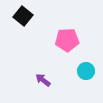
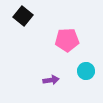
purple arrow: moved 8 px right; rotated 133 degrees clockwise
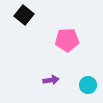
black square: moved 1 px right, 1 px up
cyan circle: moved 2 px right, 14 px down
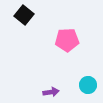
purple arrow: moved 12 px down
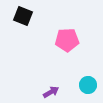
black square: moved 1 px left, 1 px down; rotated 18 degrees counterclockwise
purple arrow: rotated 21 degrees counterclockwise
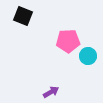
pink pentagon: moved 1 px right, 1 px down
cyan circle: moved 29 px up
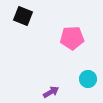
pink pentagon: moved 4 px right, 3 px up
cyan circle: moved 23 px down
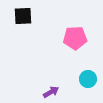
black square: rotated 24 degrees counterclockwise
pink pentagon: moved 3 px right
